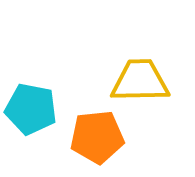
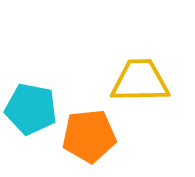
orange pentagon: moved 8 px left, 1 px up
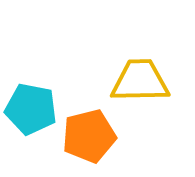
orange pentagon: rotated 8 degrees counterclockwise
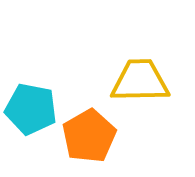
orange pentagon: rotated 16 degrees counterclockwise
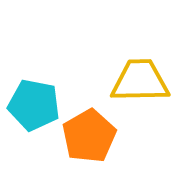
cyan pentagon: moved 3 px right, 4 px up
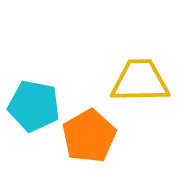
cyan pentagon: moved 1 px down
